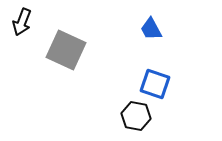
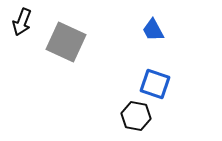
blue trapezoid: moved 2 px right, 1 px down
gray square: moved 8 px up
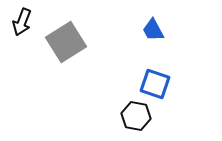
gray square: rotated 33 degrees clockwise
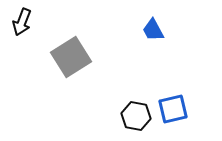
gray square: moved 5 px right, 15 px down
blue square: moved 18 px right, 25 px down; rotated 32 degrees counterclockwise
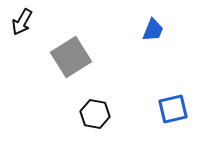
black arrow: rotated 8 degrees clockwise
blue trapezoid: rotated 130 degrees counterclockwise
black hexagon: moved 41 px left, 2 px up
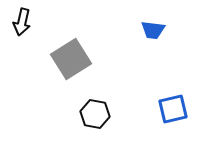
black arrow: rotated 16 degrees counterclockwise
blue trapezoid: rotated 75 degrees clockwise
gray square: moved 2 px down
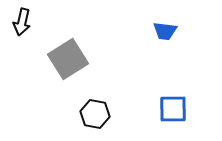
blue trapezoid: moved 12 px right, 1 px down
gray square: moved 3 px left
blue square: rotated 12 degrees clockwise
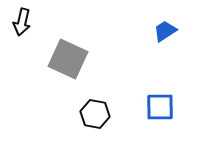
blue trapezoid: rotated 140 degrees clockwise
gray square: rotated 33 degrees counterclockwise
blue square: moved 13 px left, 2 px up
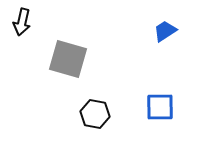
gray square: rotated 9 degrees counterclockwise
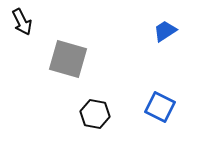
black arrow: rotated 40 degrees counterclockwise
blue square: rotated 28 degrees clockwise
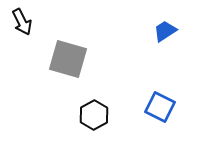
black hexagon: moved 1 px left, 1 px down; rotated 20 degrees clockwise
